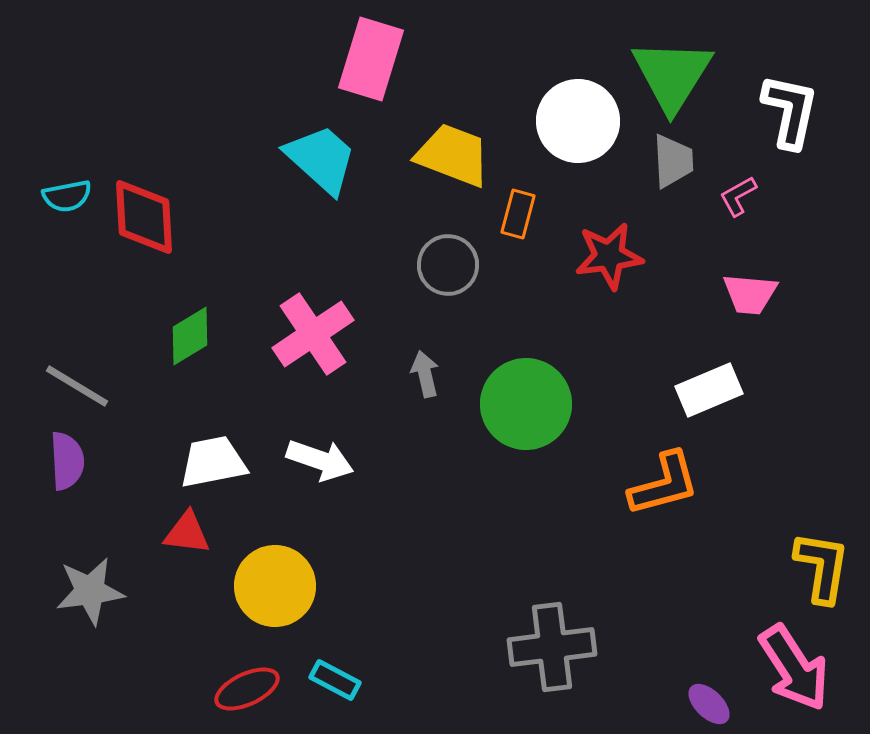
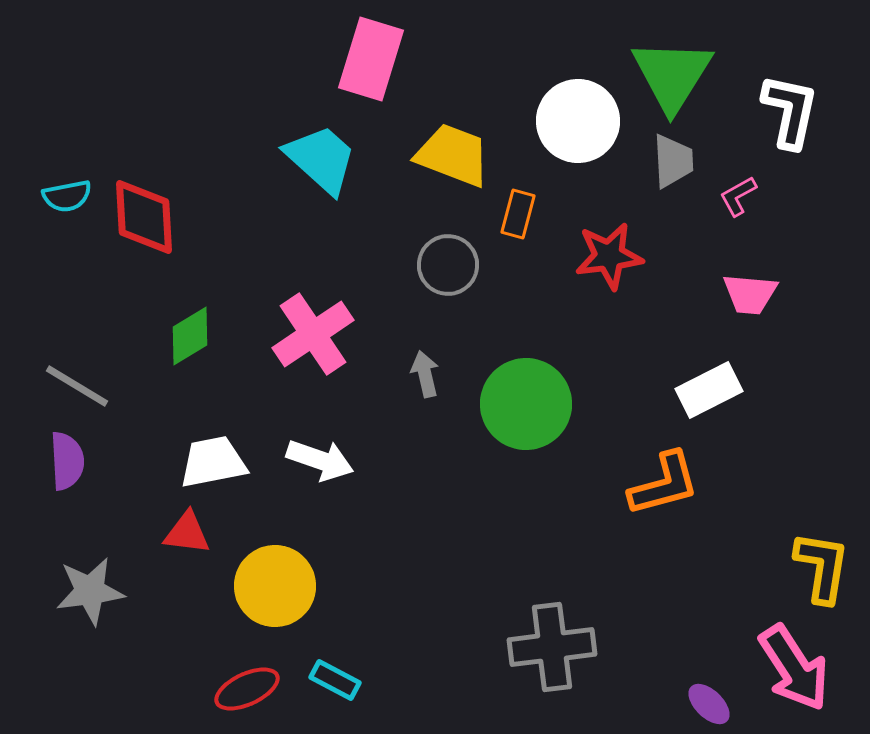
white rectangle: rotated 4 degrees counterclockwise
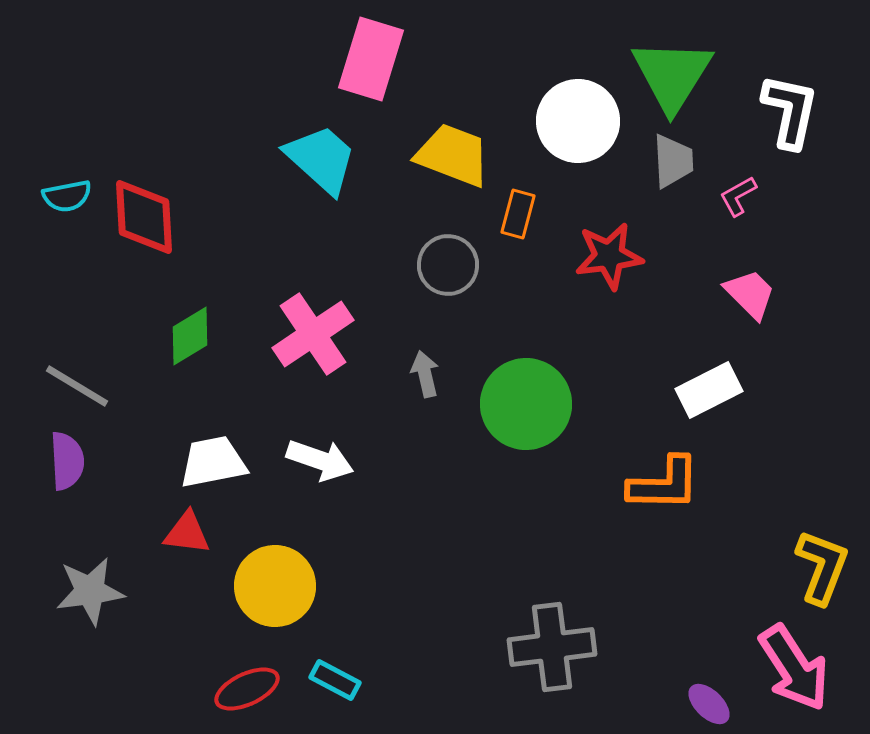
pink trapezoid: rotated 140 degrees counterclockwise
orange L-shape: rotated 16 degrees clockwise
yellow L-shape: rotated 12 degrees clockwise
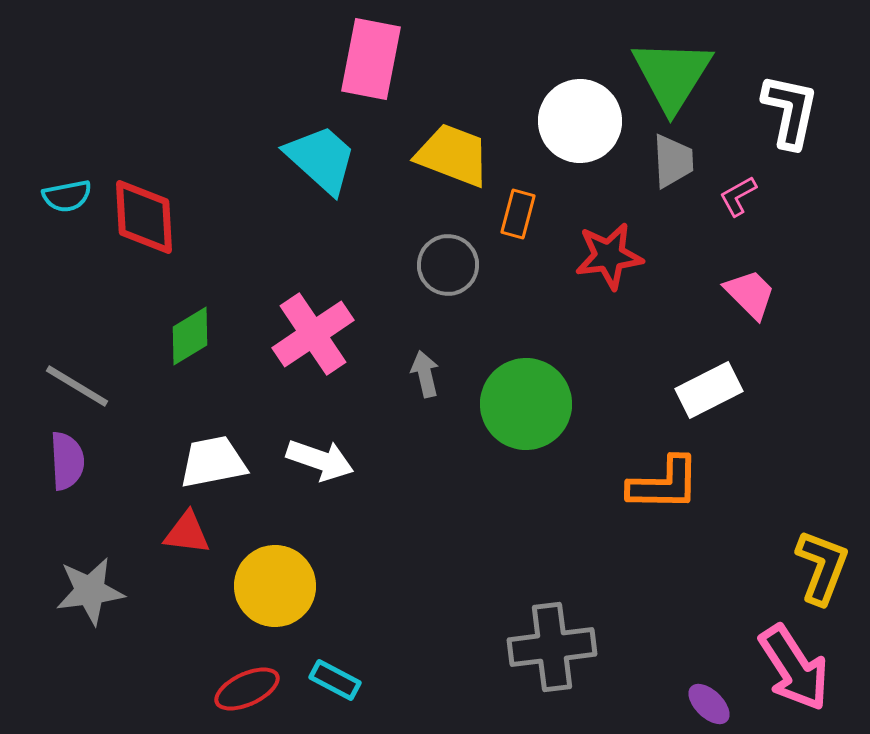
pink rectangle: rotated 6 degrees counterclockwise
white circle: moved 2 px right
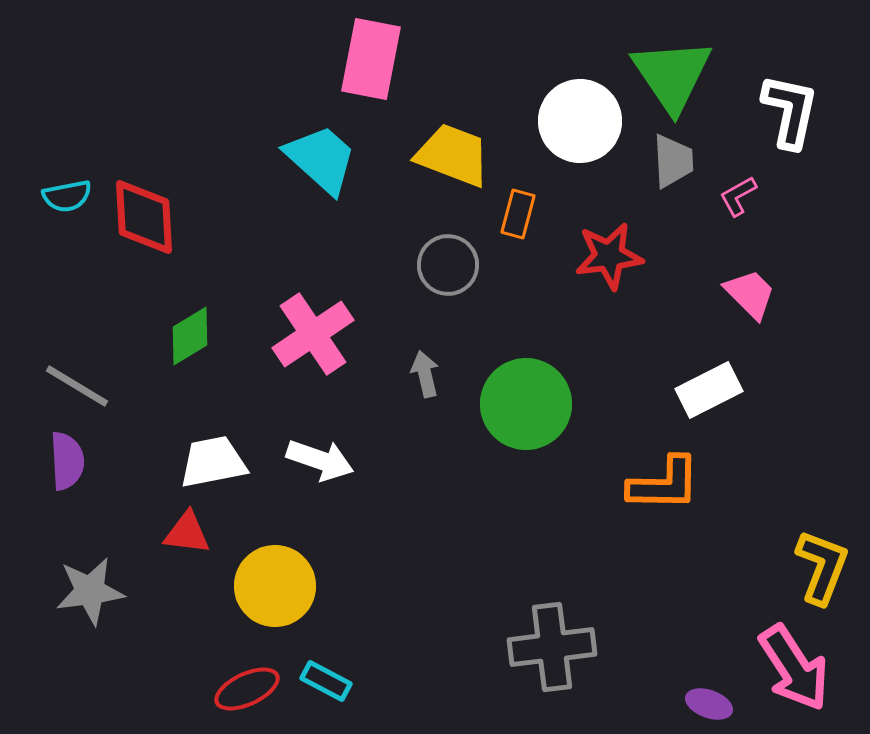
green triangle: rotated 6 degrees counterclockwise
cyan rectangle: moved 9 px left, 1 px down
purple ellipse: rotated 24 degrees counterclockwise
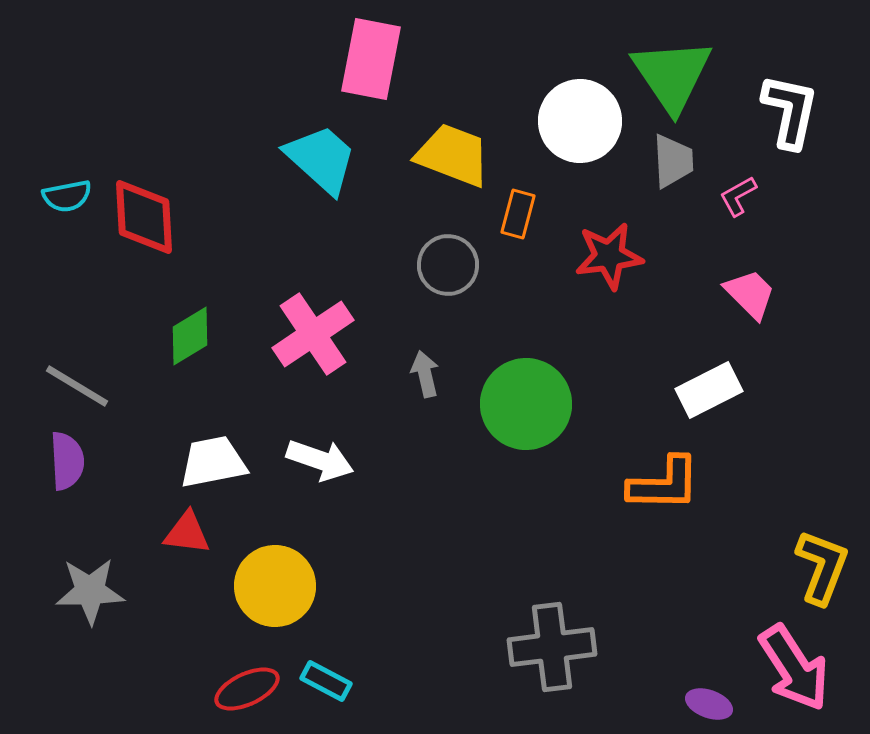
gray star: rotated 6 degrees clockwise
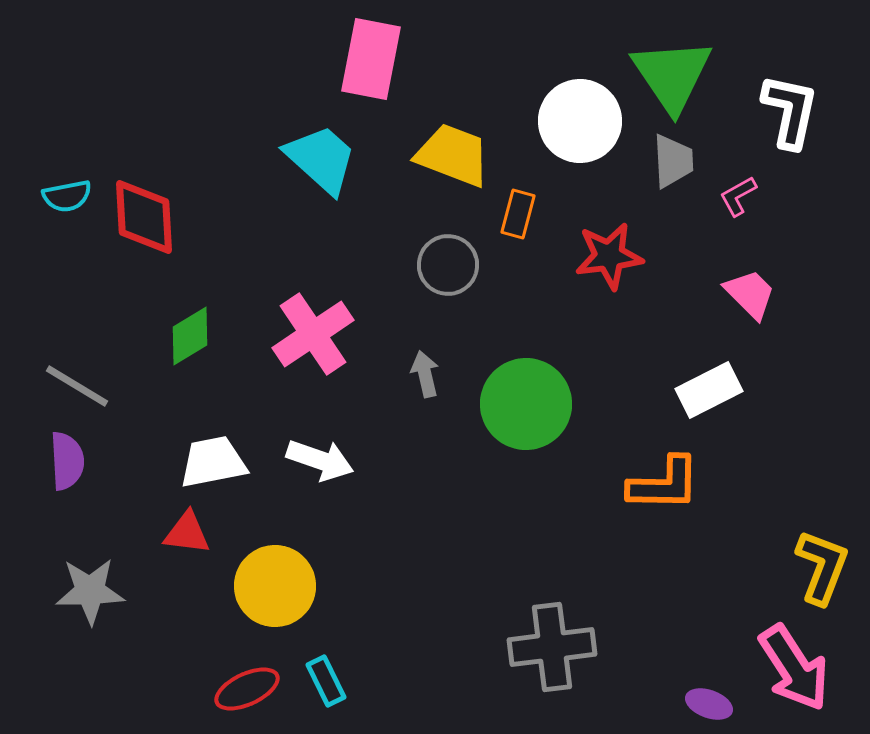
cyan rectangle: rotated 36 degrees clockwise
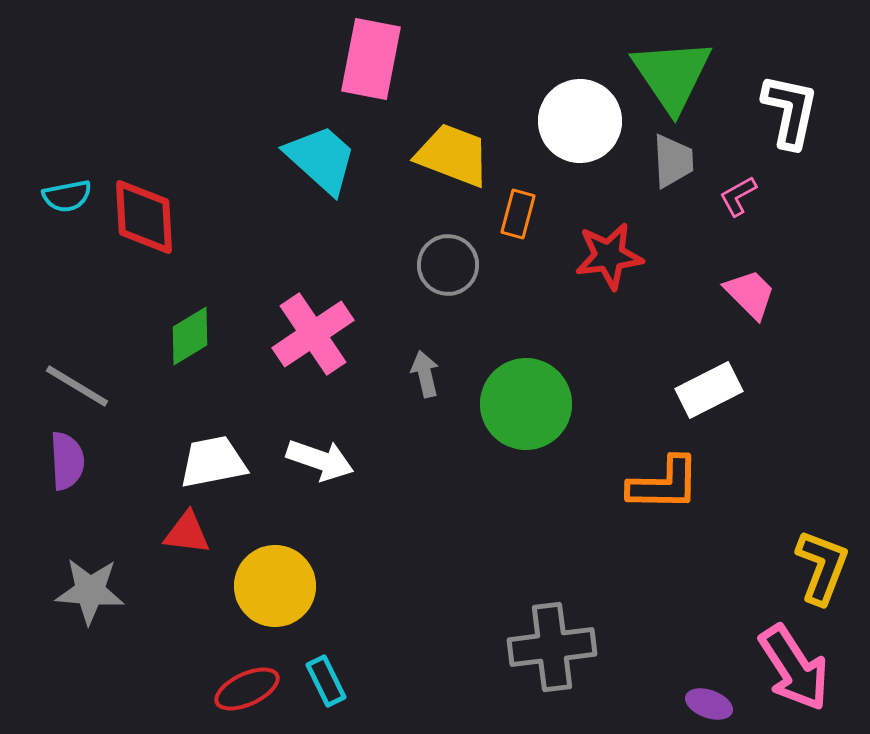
gray star: rotated 6 degrees clockwise
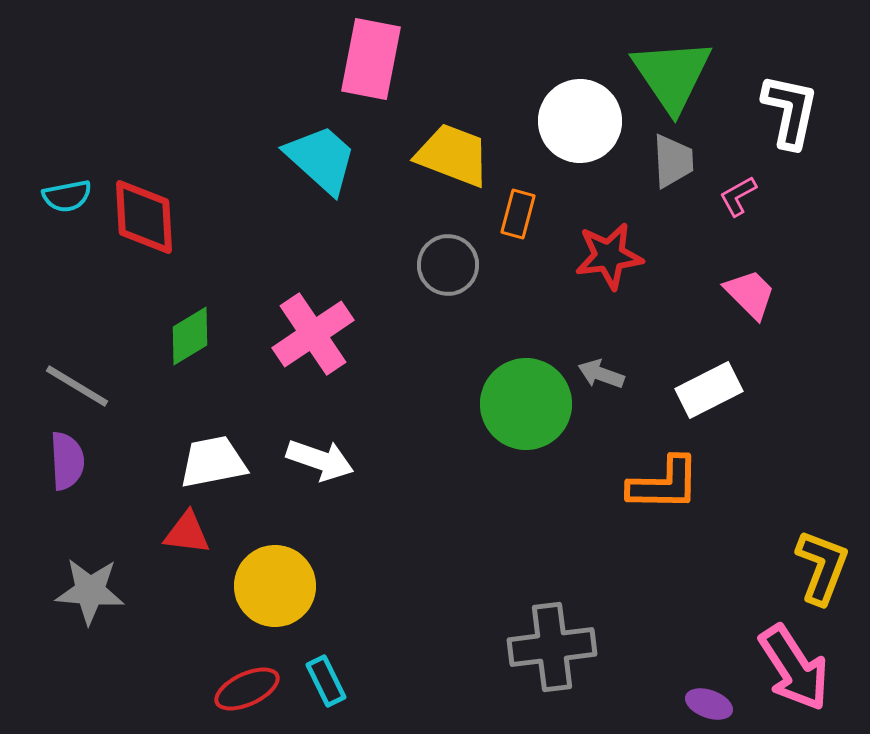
gray arrow: moved 176 px right; rotated 57 degrees counterclockwise
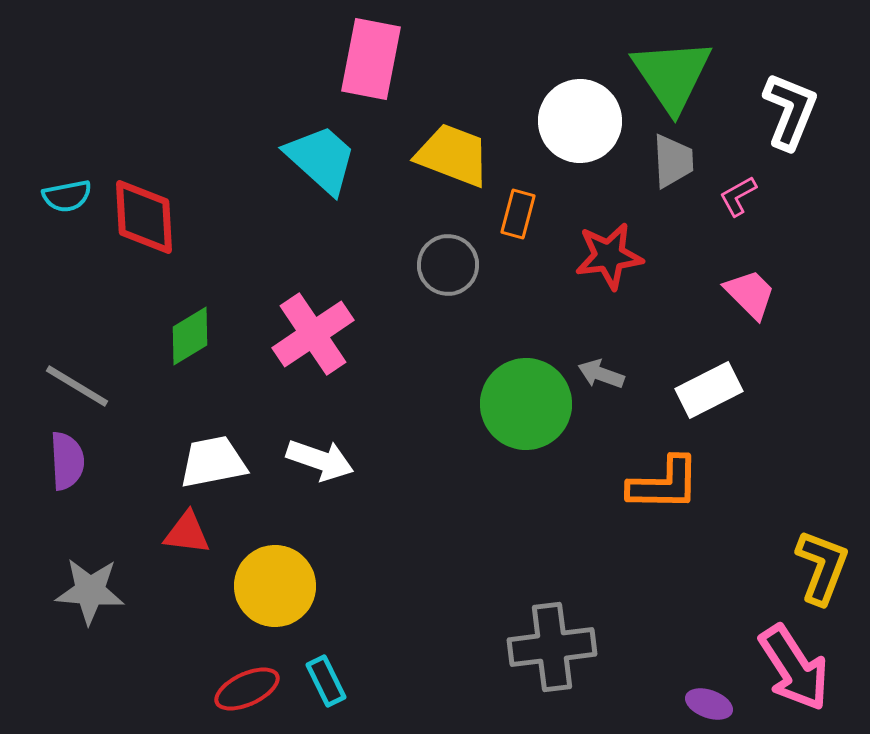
white L-shape: rotated 10 degrees clockwise
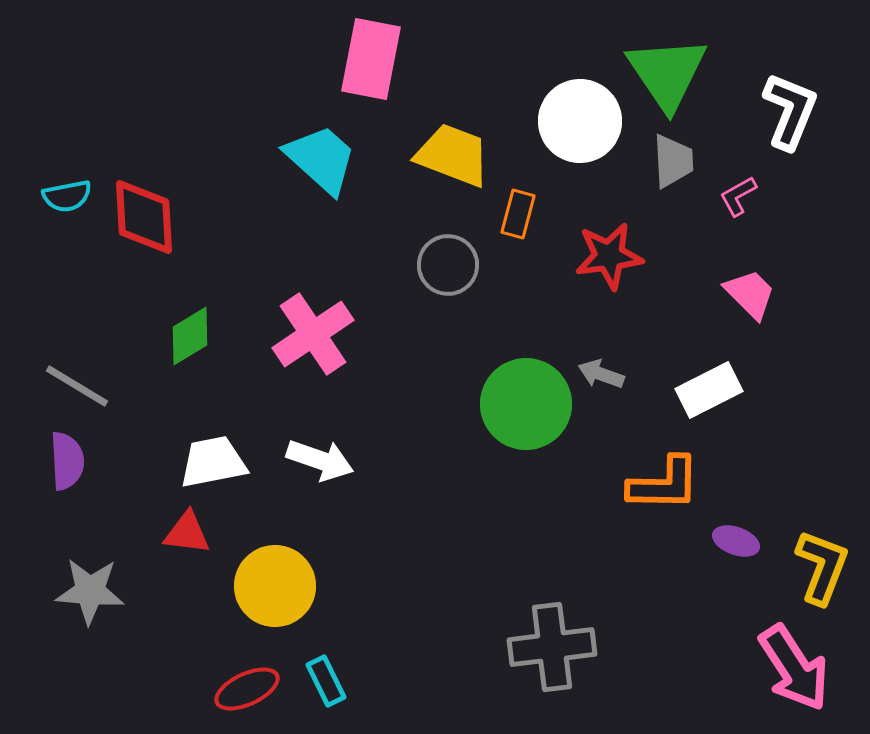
green triangle: moved 5 px left, 2 px up
purple ellipse: moved 27 px right, 163 px up
